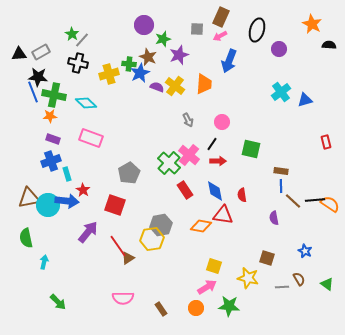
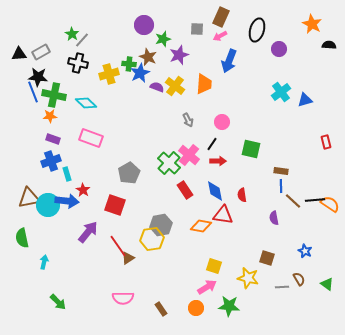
green semicircle at (26, 238): moved 4 px left
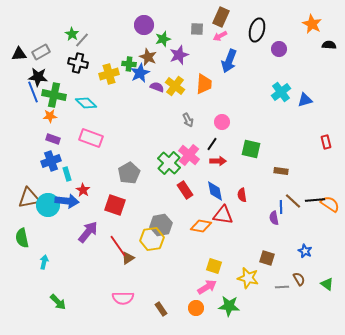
blue line at (281, 186): moved 21 px down
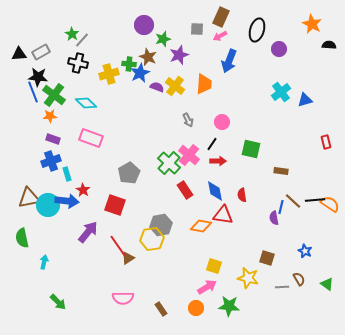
green cross at (54, 95): rotated 25 degrees clockwise
blue line at (281, 207): rotated 16 degrees clockwise
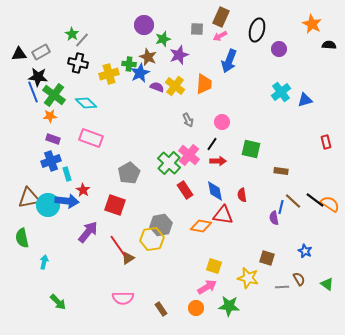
black line at (315, 200): rotated 42 degrees clockwise
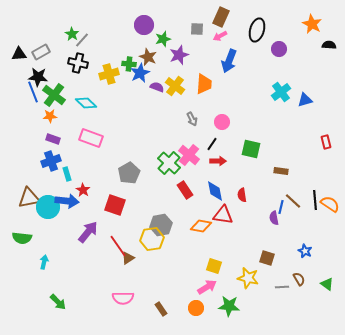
gray arrow at (188, 120): moved 4 px right, 1 px up
black line at (315, 200): rotated 48 degrees clockwise
cyan circle at (48, 205): moved 2 px down
green semicircle at (22, 238): rotated 72 degrees counterclockwise
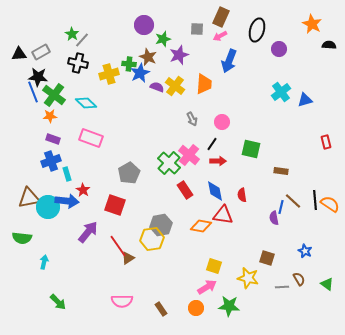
pink semicircle at (123, 298): moved 1 px left, 3 px down
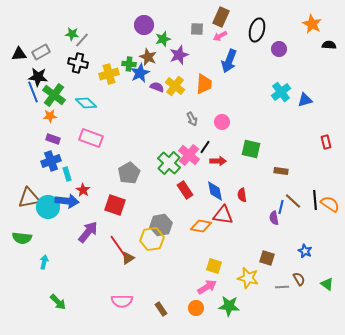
green star at (72, 34): rotated 24 degrees counterclockwise
black line at (212, 144): moved 7 px left, 3 px down
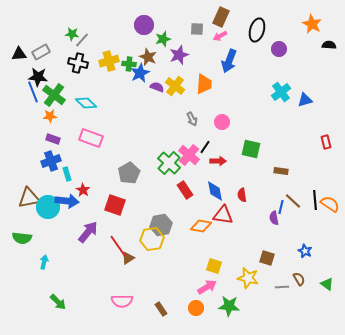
yellow cross at (109, 74): moved 13 px up
